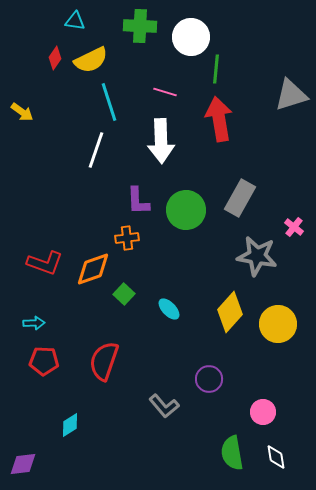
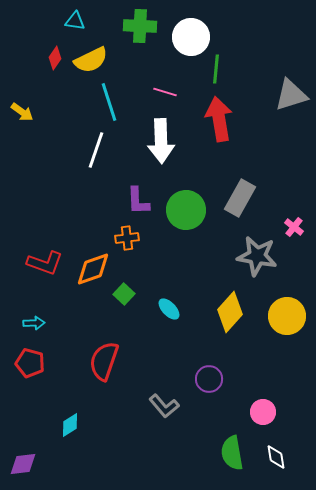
yellow circle: moved 9 px right, 8 px up
red pentagon: moved 14 px left, 2 px down; rotated 12 degrees clockwise
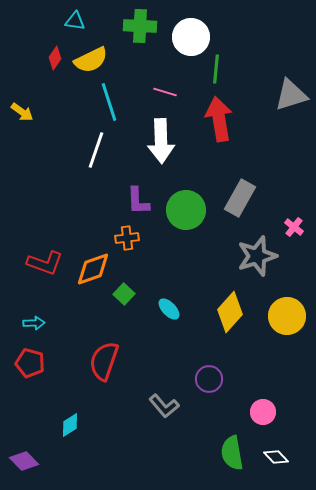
gray star: rotated 27 degrees counterclockwise
white diamond: rotated 35 degrees counterclockwise
purple diamond: moved 1 px right, 3 px up; rotated 52 degrees clockwise
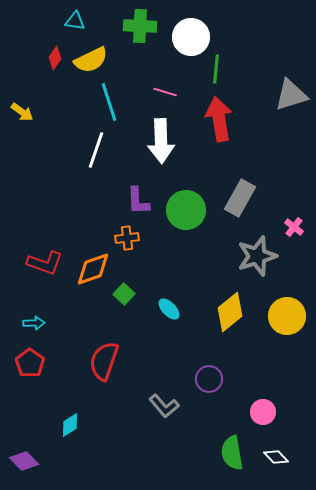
yellow diamond: rotated 9 degrees clockwise
red pentagon: rotated 20 degrees clockwise
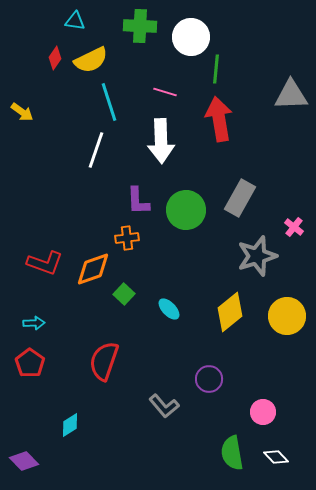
gray triangle: rotated 15 degrees clockwise
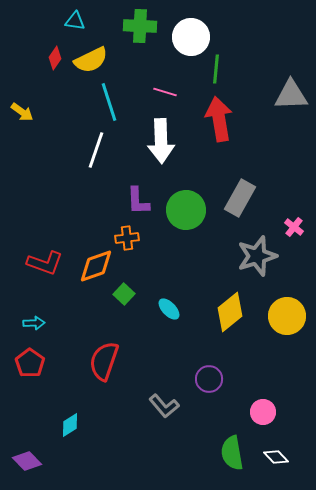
orange diamond: moved 3 px right, 3 px up
purple diamond: moved 3 px right
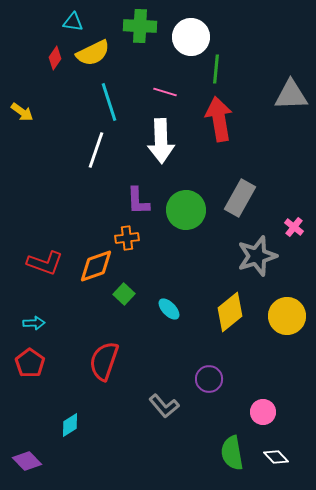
cyan triangle: moved 2 px left, 1 px down
yellow semicircle: moved 2 px right, 7 px up
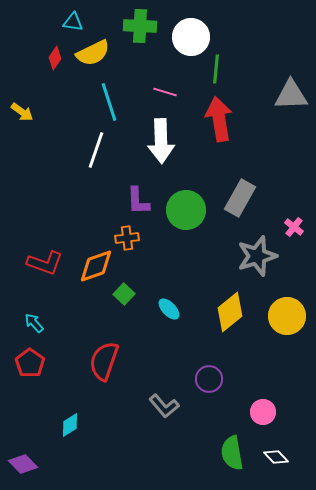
cyan arrow: rotated 130 degrees counterclockwise
purple diamond: moved 4 px left, 3 px down
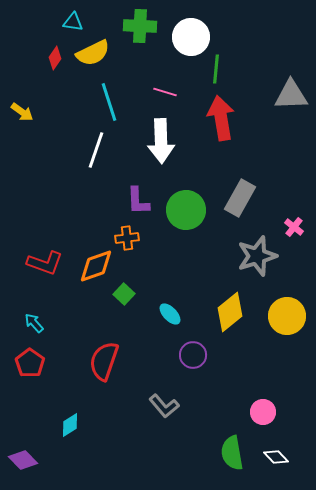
red arrow: moved 2 px right, 1 px up
cyan ellipse: moved 1 px right, 5 px down
purple circle: moved 16 px left, 24 px up
purple diamond: moved 4 px up
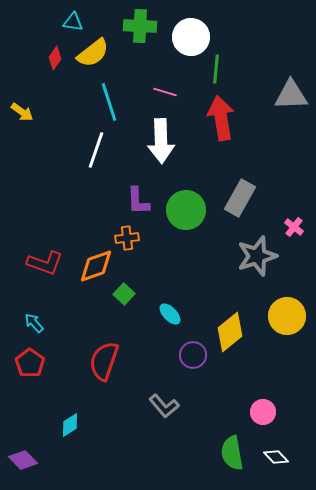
yellow semicircle: rotated 12 degrees counterclockwise
yellow diamond: moved 20 px down
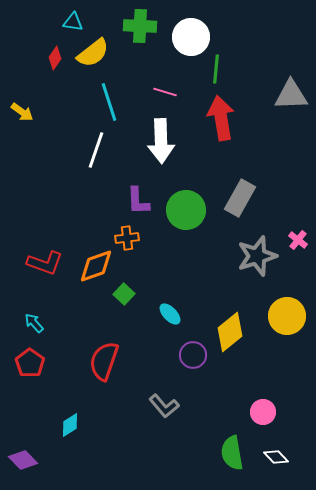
pink cross: moved 4 px right, 13 px down
